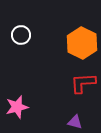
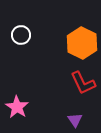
red L-shape: rotated 112 degrees counterclockwise
pink star: rotated 25 degrees counterclockwise
purple triangle: moved 2 px up; rotated 42 degrees clockwise
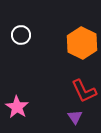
red L-shape: moved 1 px right, 8 px down
purple triangle: moved 3 px up
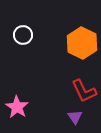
white circle: moved 2 px right
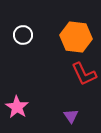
orange hexagon: moved 6 px left, 6 px up; rotated 20 degrees counterclockwise
red L-shape: moved 17 px up
purple triangle: moved 4 px left, 1 px up
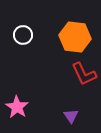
orange hexagon: moved 1 px left
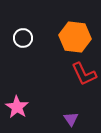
white circle: moved 3 px down
purple triangle: moved 3 px down
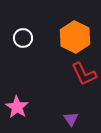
orange hexagon: rotated 20 degrees clockwise
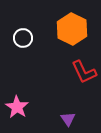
orange hexagon: moved 3 px left, 8 px up
red L-shape: moved 2 px up
purple triangle: moved 3 px left
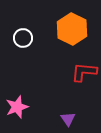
red L-shape: rotated 120 degrees clockwise
pink star: rotated 20 degrees clockwise
